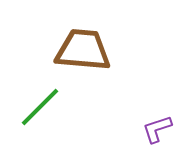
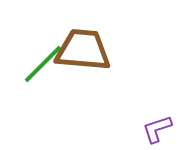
green line: moved 3 px right, 43 px up
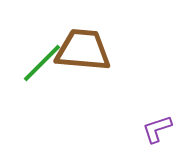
green line: moved 1 px left, 1 px up
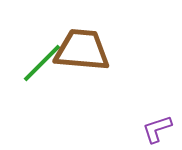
brown trapezoid: moved 1 px left
